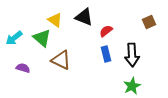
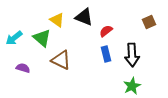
yellow triangle: moved 2 px right
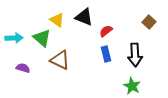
brown square: rotated 24 degrees counterclockwise
cyan arrow: rotated 144 degrees counterclockwise
black arrow: moved 3 px right
brown triangle: moved 1 px left
green star: rotated 18 degrees counterclockwise
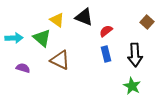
brown square: moved 2 px left
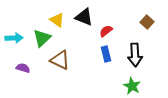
green triangle: rotated 36 degrees clockwise
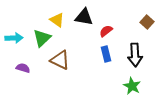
black triangle: rotated 12 degrees counterclockwise
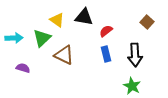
brown triangle: moved 4 px right, 5 px up
